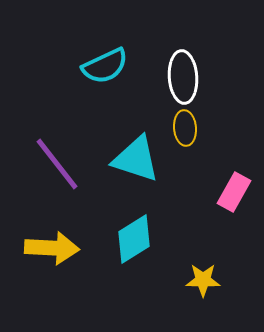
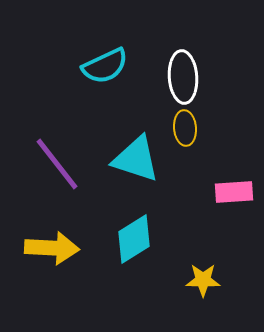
pink rectangle: rotated 57 degrees clockwise
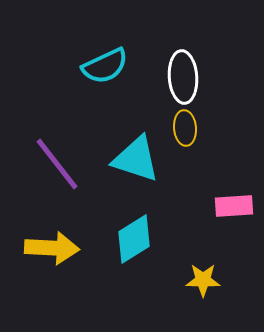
pink rectangle: moved 14 px down
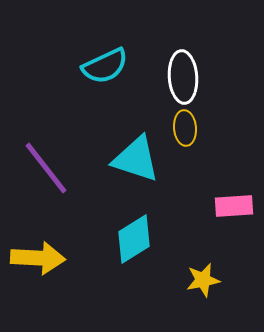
purple line: moved 11 px left, 4 px down
yellow arrow: moved 14 px left, 10 px down
yellow star: rotated 12 degrees counterclockwise
